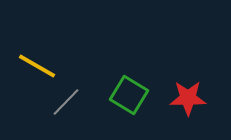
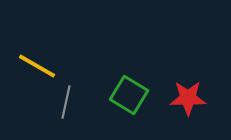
gray line: rotated 32 degrees counterclockwise
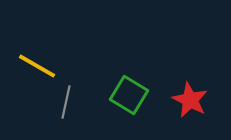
red star: moved 2 px right, 2 px down; rotated 27 degrees clockwise
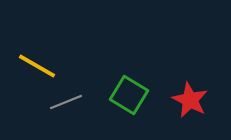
gray line: rotated 56 degrees clockwise
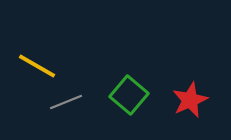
green square: rotated 9 degrees clockwise
red star: rotated 21 degrees clockwise
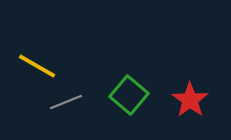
red star: rotated 12 degrees counterclockwise
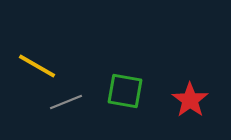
green square: moved 4 px left, 4 px up; rotated 30 degrees counterclockwise
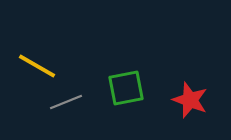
green square: moved 1 px right, 3 px up; rotated 21 degrees counterclockwise
red star: rotated 15 degrees counterclockwise
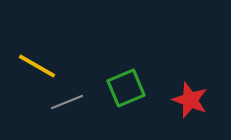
green square: rotated 12 degrees counterclockwise
gray line: moved 1 px right
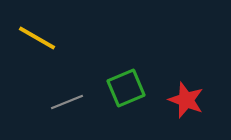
yellow line: moved 28 px up
red star: moved 4 px left
